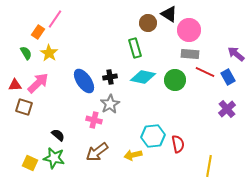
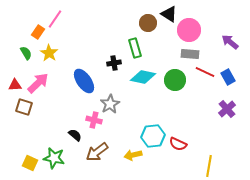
purple arrow: moved 6 px left, 12 px up
black cross: moved 4 px right, 14 px up
black semicircle: moved 17 px right
red semicircle: rotated 126 degrees clockwise
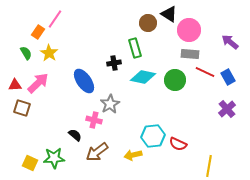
brown square: moved 2 px left, 1 px down
green star: rotated 15 degrees counterclockwise
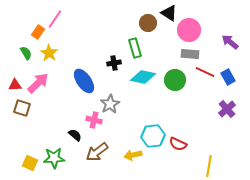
black triangle: moved 1 px up
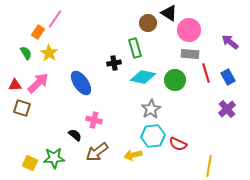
red line: moved 1 px right, 1 px down; rotated 48 degrees clockwise
blue ellipse: moved 3 px left, 2 px down
gray star: moved 41 px right, 5 px down
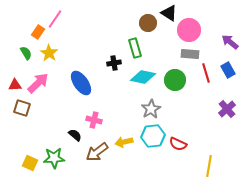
blue rectangle: moved 7 px up
yellow arrow: moved 9 px left, 13 px up
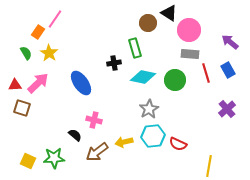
gray star: moved 2 px left
yellow square: moved 2 px left, 2 px up
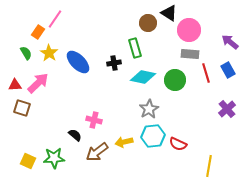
blue ellipse: moved 3 px left, 21 px up; rotated 10 degrees counterclockwise
